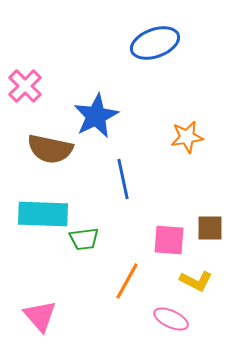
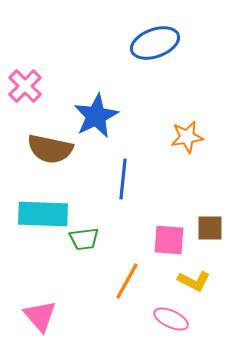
blue line: rotated 18 degrees clockwise
yellow L-shape: moved 2 px left
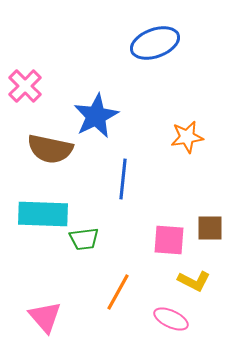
orange line: moved 9 px left, 11 px down
pink triangle: moved 5 px right, 1 px down
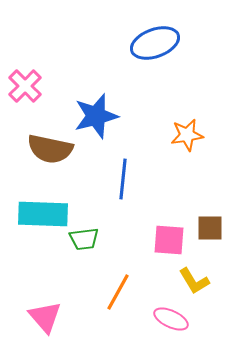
blue star: rotated 12 degrees clockwise
orange star: moved 2 px up
yellow L-shape: rotated 32 degrees clockwise
